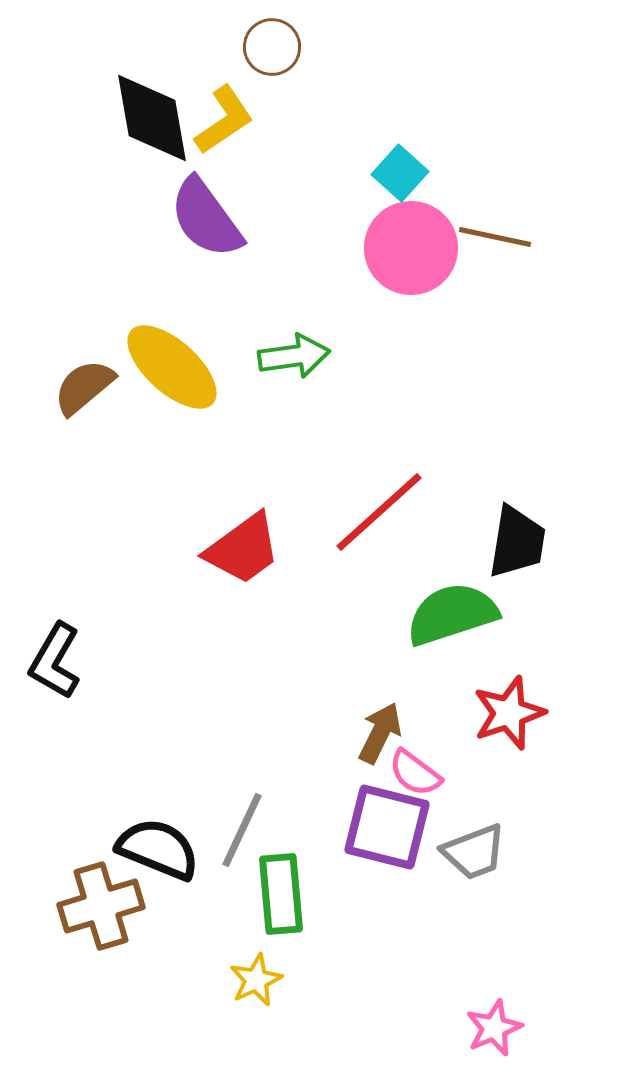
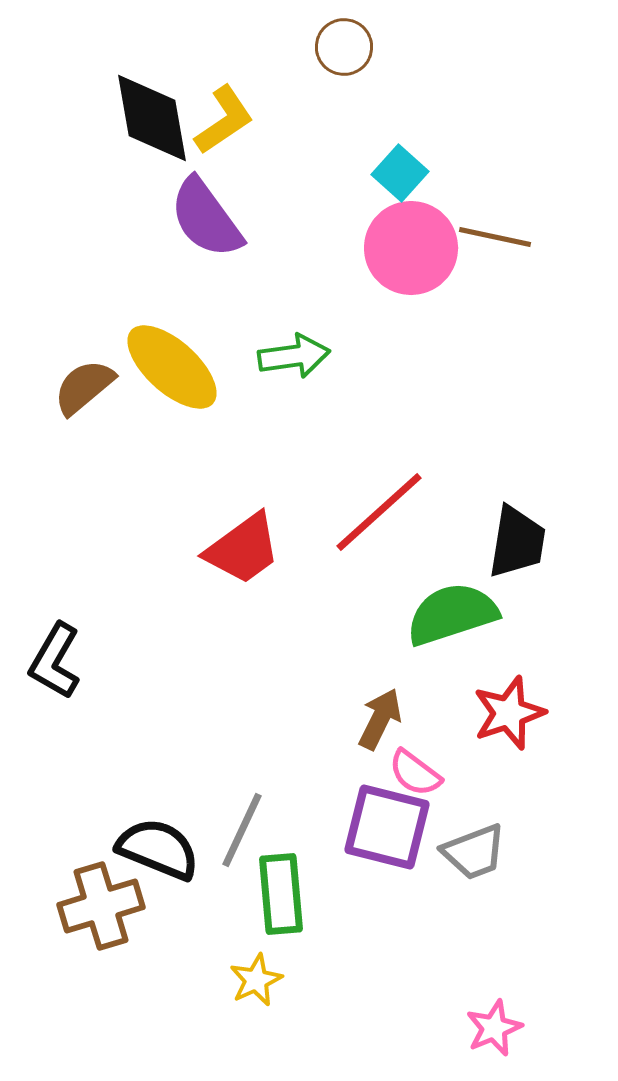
brown circle: moved 72 px right
brown arrow: moved 14 px up
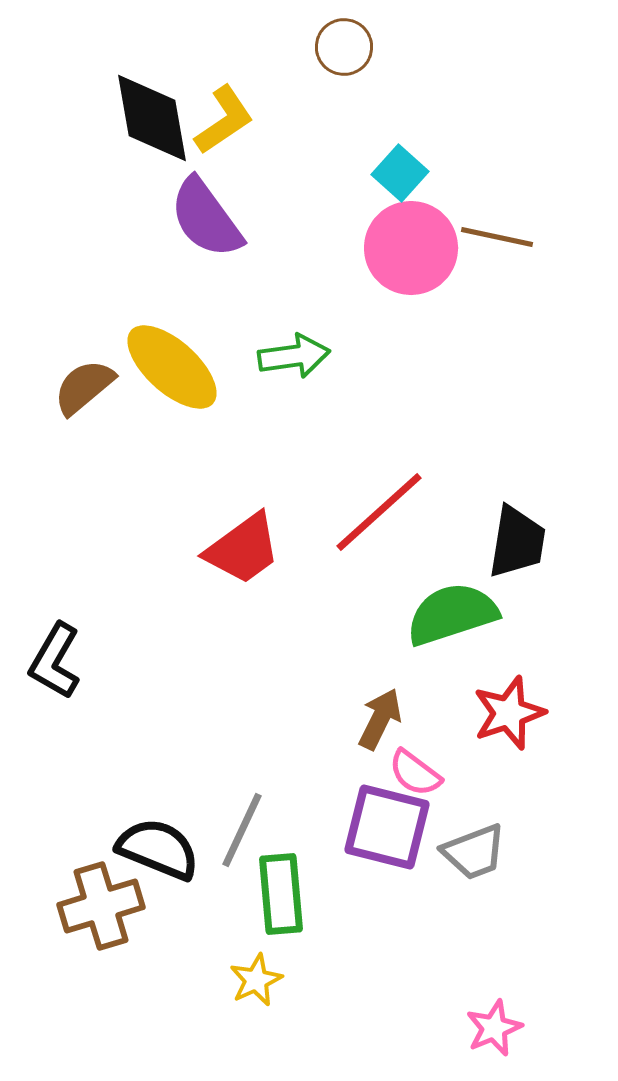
brown line: moved 2 px right
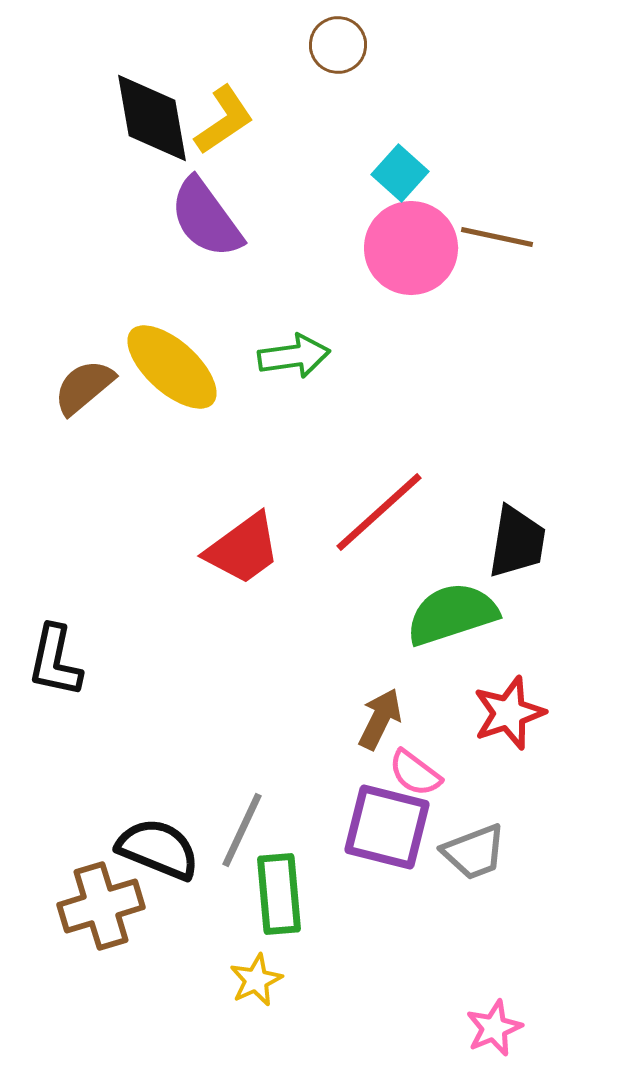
brown circle: moved 6 px left, 2 px up
black L-shape: rotated 18 degrees counterclockwise
green rectangle: moved 2 px left
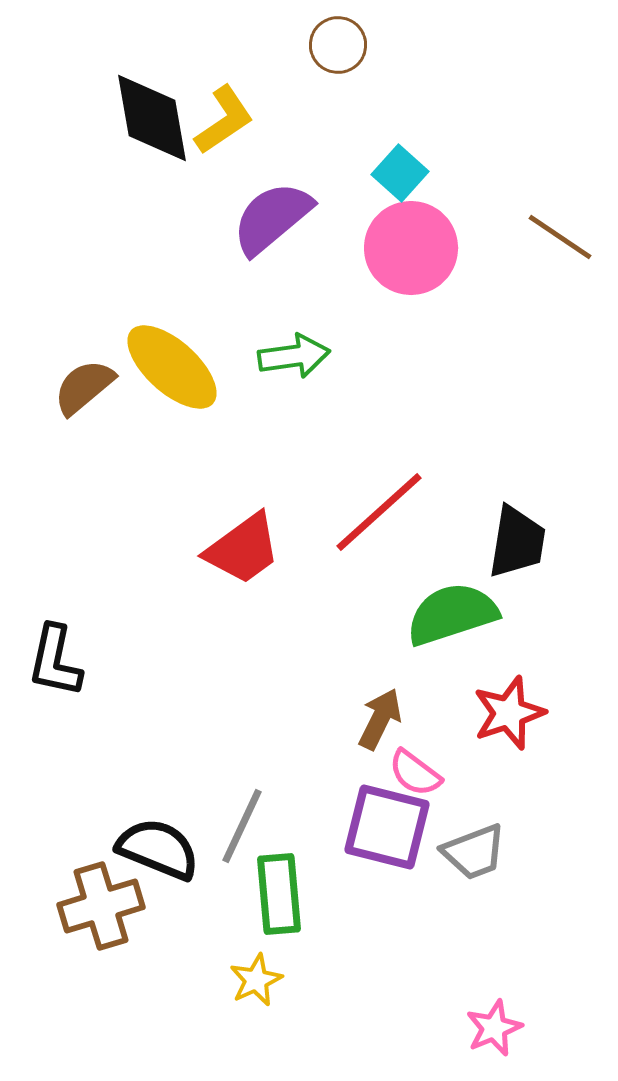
purple semicircle: moved 66 px right; rotated 86 degrees clockwise
brown line: moved 63 px right; rotated 22 degrees clockwise
gray line: moved 4 px up
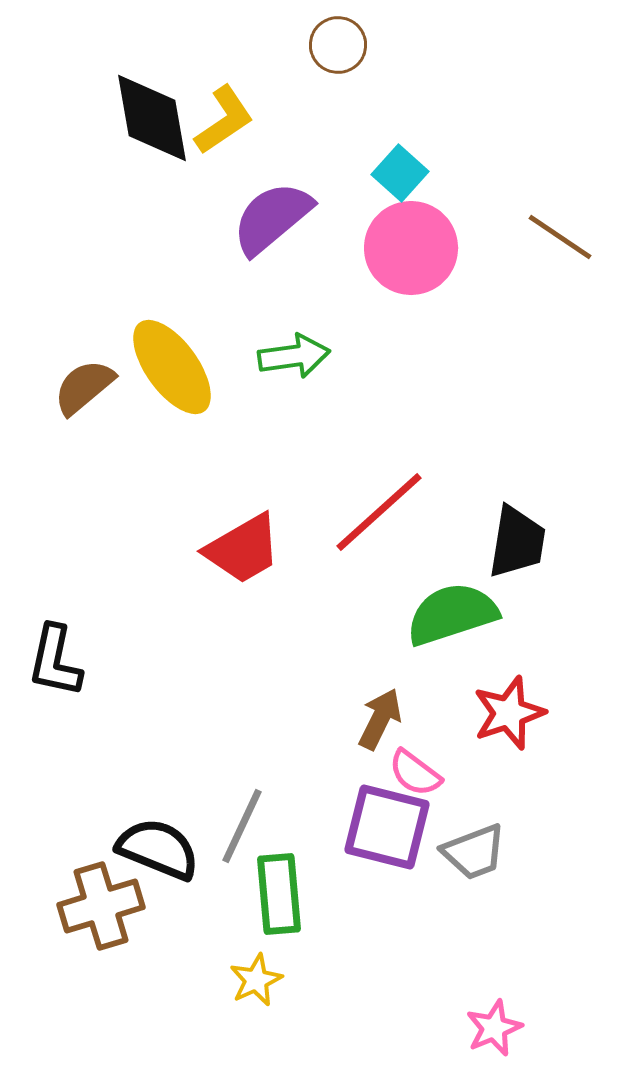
yellow ellipse: rotated 12 degrees clockwise
red trapezoid: rotated 6 degrees clockwise
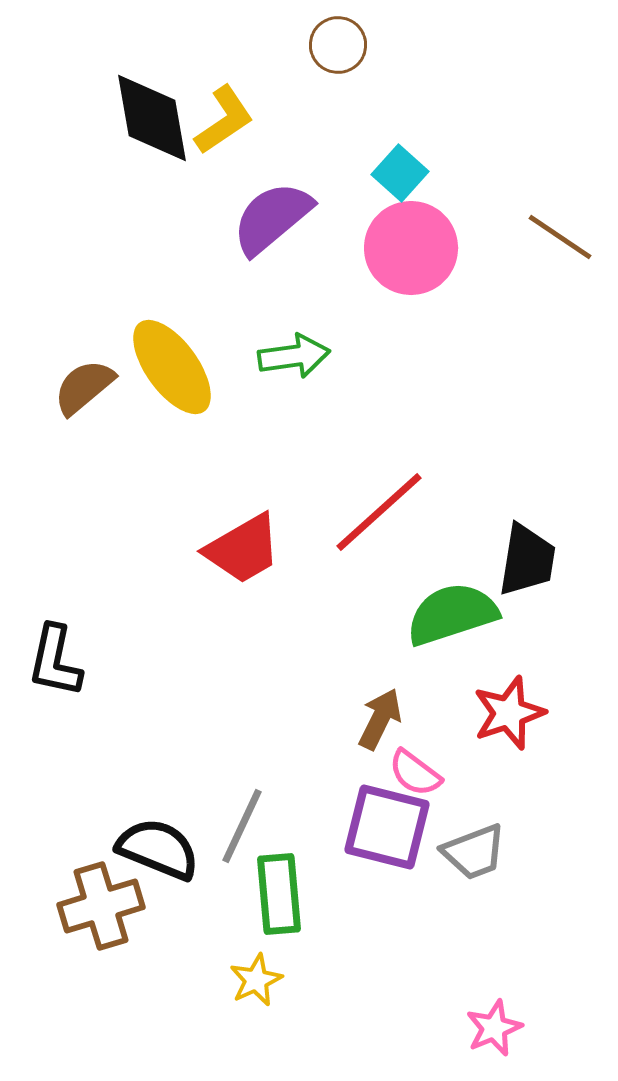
black trapezoid: moved 10 px right, 18 px down
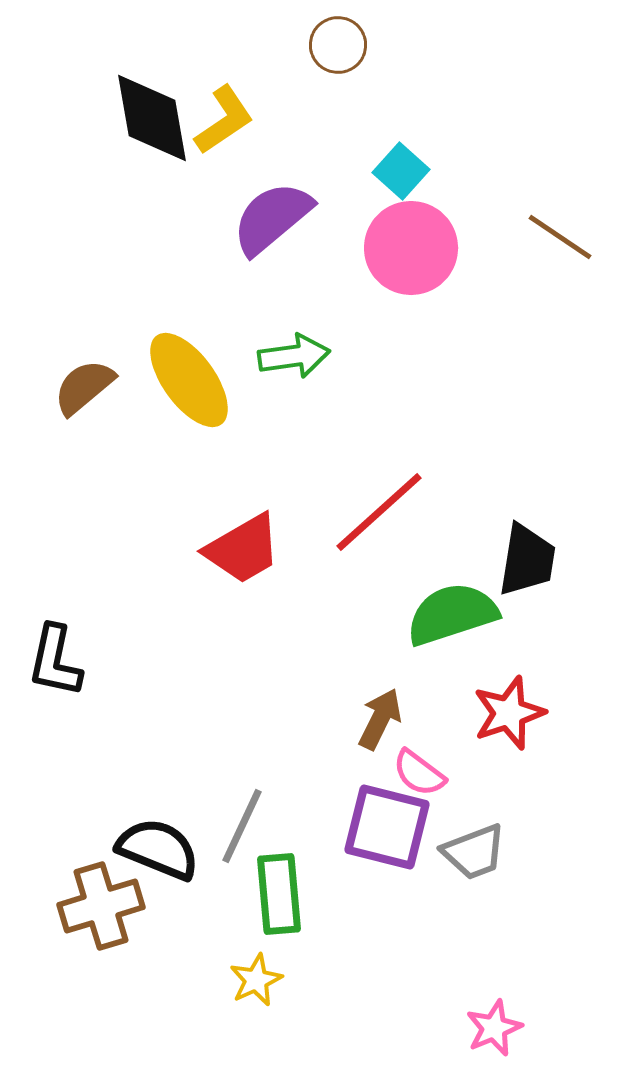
cyan square: moved 1 px right, 2 px up
yellow ellipse: moved 17 px right, 13 px down
pink semicircle: moved 4 px right
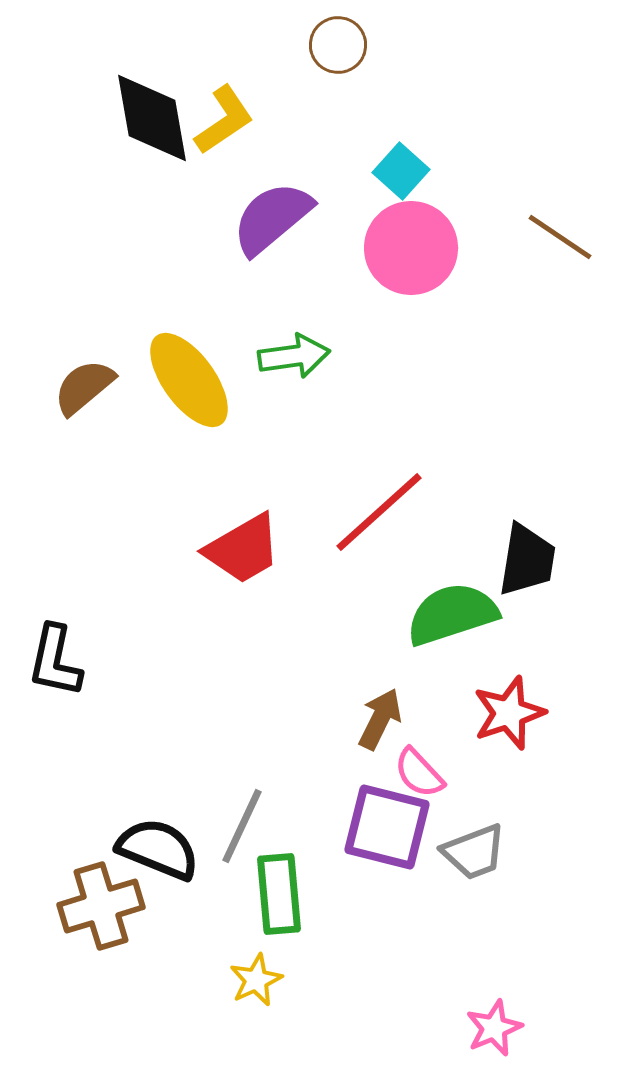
pink semicircle: rotated 10 degrees clockwise
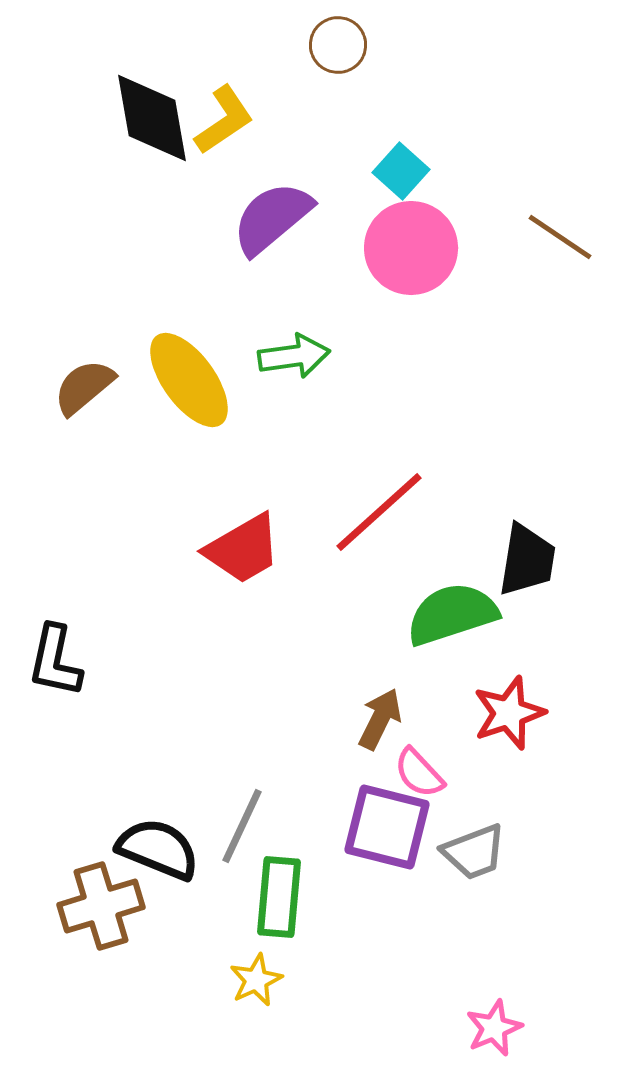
green rectangle: moved 3 px down; rotated 10 degrees clockwise
